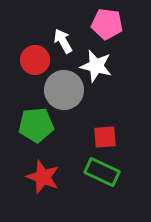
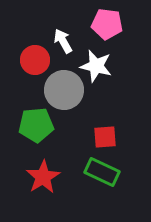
red star: rotated 20 degrees clockwise
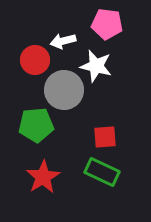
white arrow: rotated 75 degrees counterclockwise
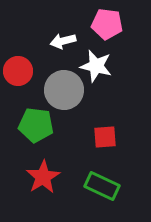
red circle: moved 17 px left, 11 px down
green pentagon: rotated 12 degrees clockwise
green rectangle: moved 14 px down
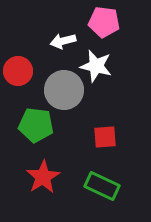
pink pentagon: moved 3 px left, 2 px up
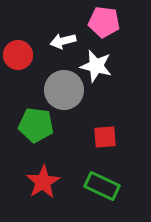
red circle: moved 16 px up
red star: moved 5 px down
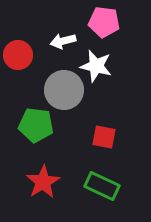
red square: moved 1 px left; rotated 15 degrees clockwise
